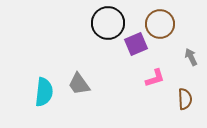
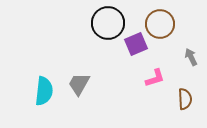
gray trapezoid: rotated 65 degrees clockwise
cyan semicircle: moved 1 px up
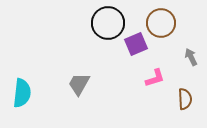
brown circle: moved 1 px right, 1 px up
cyan semicircle: moved 22 px left, 2 px down
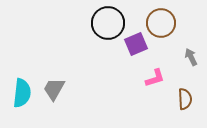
gray trapezoid: moved 25 px left, 5 px down
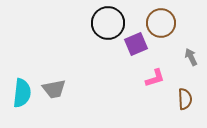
gray trapezoid: rotated 130 degrees counterclockwise
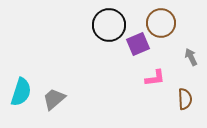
black circle: moved 1 px right, 2 px down
purple square: moved 2 px right
pink L-shape: rotated 10 degrees clockwise
gray trapezoid: moved 10 px down; rotated 150 degrees clockwise
cyan semicircle: moved 1 px left, 1 px up; rotated 12 degrees clockwise
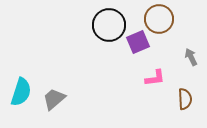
brown circle: moved 2 px left, 4 px up
purple square: moved 2 px up
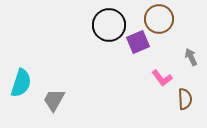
pink L-shape: moved 7 px right; rotated 60 degrees clockwise
cyan semicircle: moved 9 px up
gray trapezoid: moved 1 px down; rotated 20 degrees counterclockwise
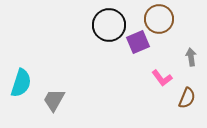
gray arrow: rotated 18 degrees clockwise
brown semicircle: moved 2 px right, 1 px up; rotated 25 degrees clockwise
